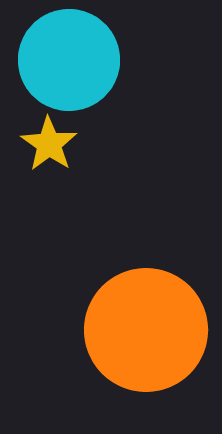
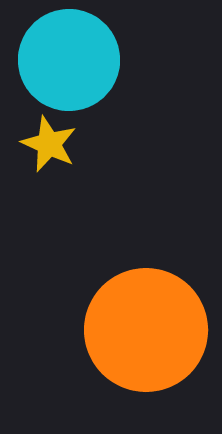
yellow star: rotated 10 degrees counterclockwise
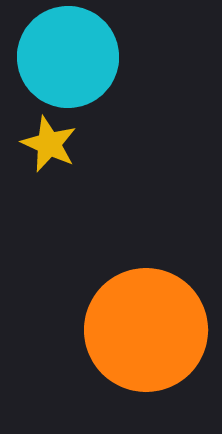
cyan circle: moved 1 px left, 3 px up
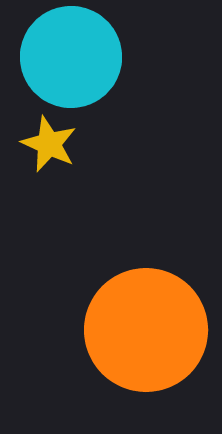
cyan circle: moved 3 px right
